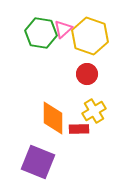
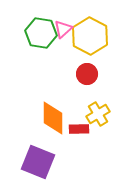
yellow hexagon: rotated 9 degrees clockwise
yellow cross: moved 4 px right, 3 px down
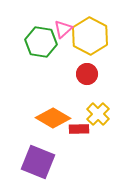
green hexagon: moved 9 px down
yellow cross: rotated 15 degrees counterclockwise
orange diamond: rotated 60 degrees counterclockwise
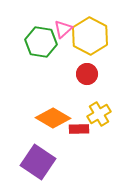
yellow cross: moved 1 px right; rotated 15 degrees clockwise
purple square: rotated 12 degrees clockwise
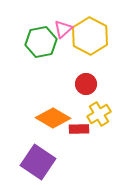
green hexagon: rotated 20 degrees counterclockwise
red circle: moved 1 px left, 10 px down
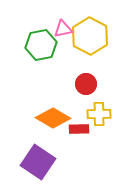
pink triangle: rotated 30 degrees clockwise
green hexagon: moved 3 px down
yellow cross: rotated 30 degrees clockwise
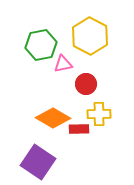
pink triangle: moved 35 px down
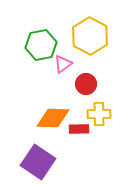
pink triangle: rotated 24 degrees counterclockwise
orange diamond: rotated 28 degrees counterclockwise
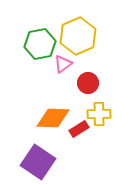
yellow hexagon: moved 12 px left; rotated 9 degrees clockwise
green hexagon: moved 1 px left, 1 px up
red circle: moved 2 px right, 1 px up
red rectangle: rotated 30 degrees counterclockwise
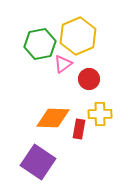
red circle: moved 1 px right, 4 px up
yellow cross: moved 1 px right
red rectangle: rotated 48 degrees counterclockwise
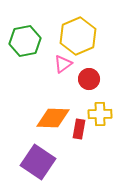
green hexagon: moved 15 px left, 3 px up
